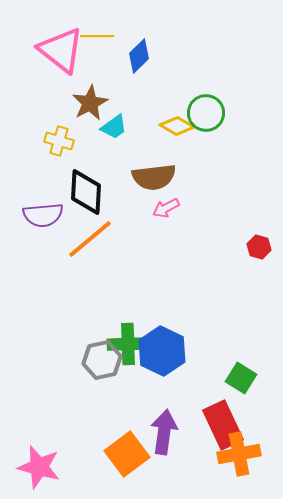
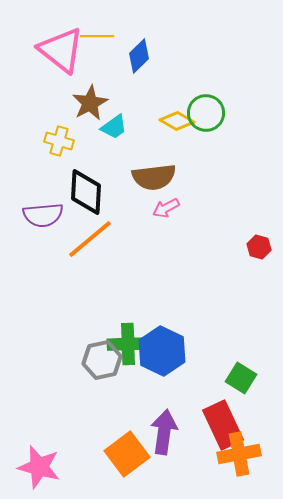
yellow diamond: moved 5 px up
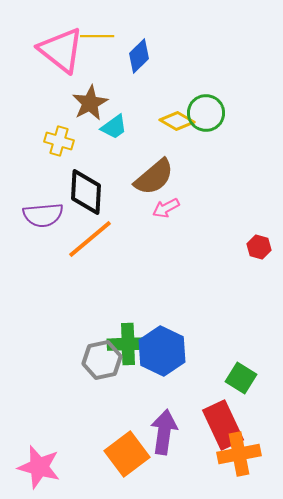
brown semicircle: rotated 33 degrees counterclockwise
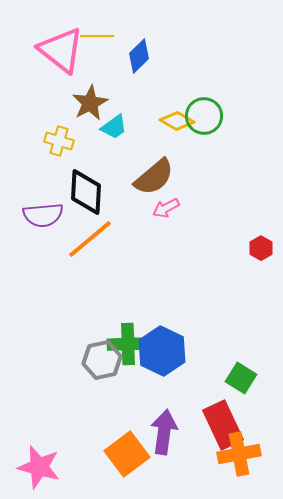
green circle: moved 2 px left, 3 px down
red hexagon: moved 2 px right, 1 px down; rotated 15 degrees clockwise
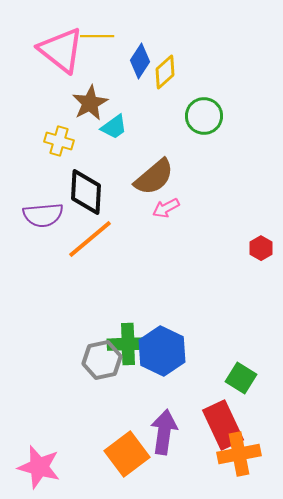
blue diamond: moved 1 px right, 5 px down; rotated 12 degrees counterclockwise
yellow diamond: moved 12 px left, 49 px up; rotated 72 degrees counterclockwise
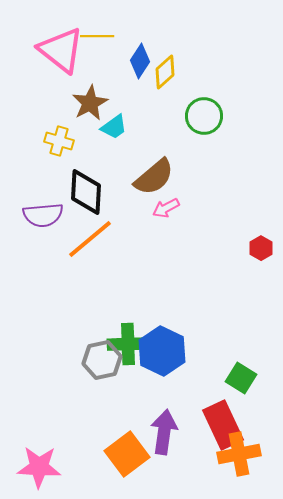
pink star: rotated 12 degrees counterclockwise
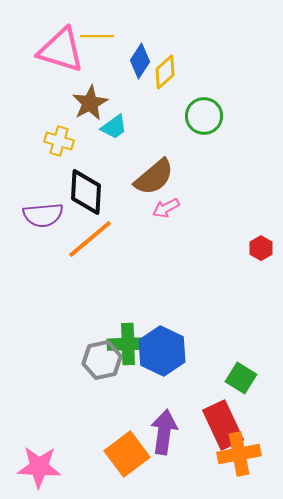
pink triangle: rotated 21 degrees counterclockwise
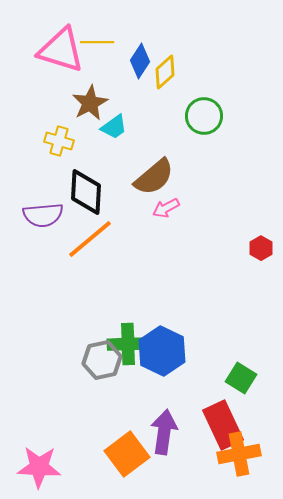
yellow line: moved 6 px down
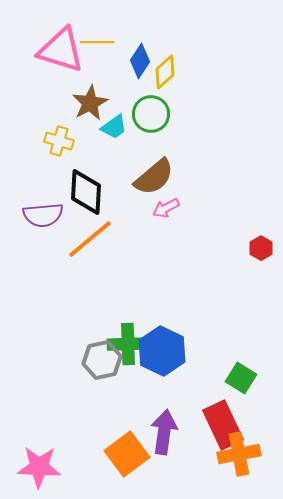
green circle: moved 53 px left, 2 px up
